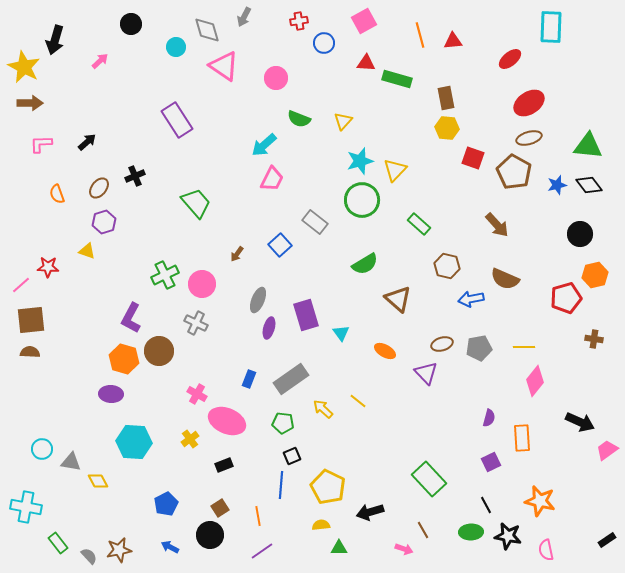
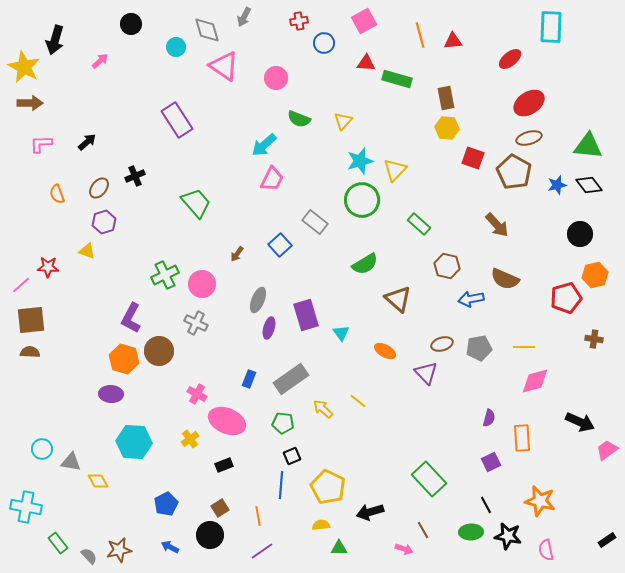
pink diamond at (535, 381): rotated 36 degrees clockwise
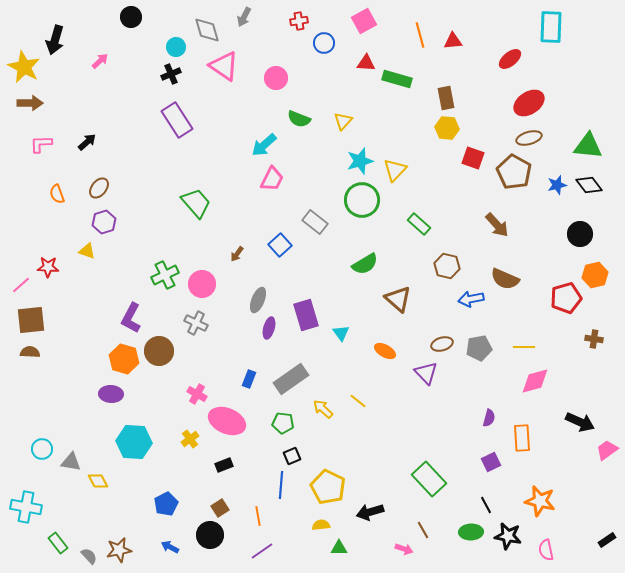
black circle at (131, 24): moved 7 px up
black cross at (135, 176): moved 36 px right, 102 px up
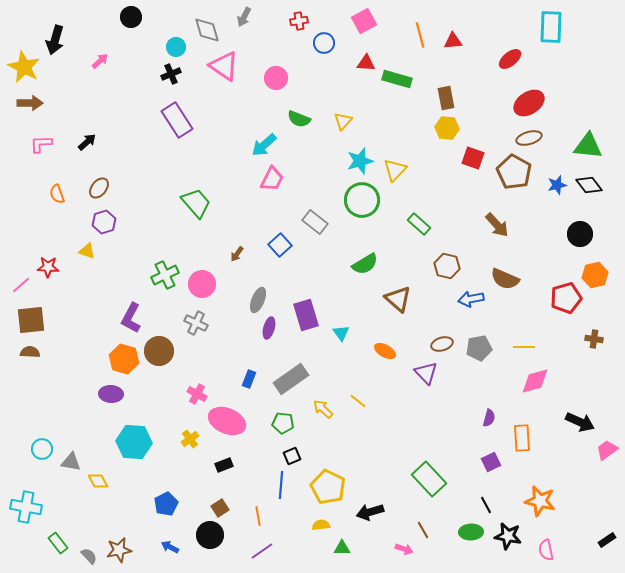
green triangle at (339, 548): moved 3 px right
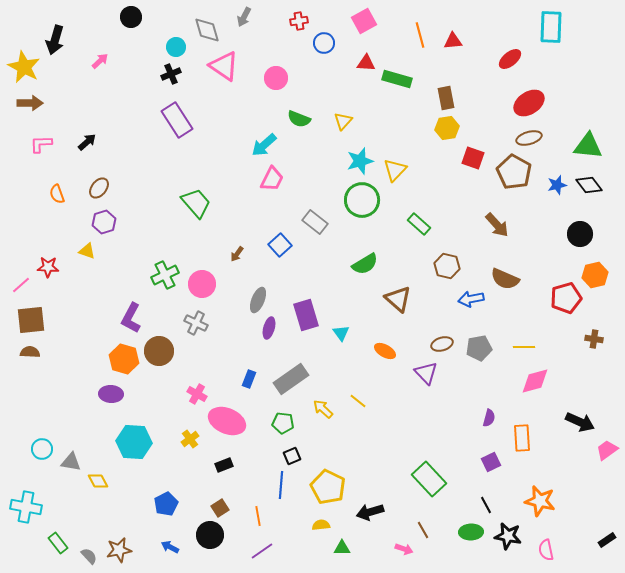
yellow hexagon at (447, 128): rotated 15 degrees counterclockwise
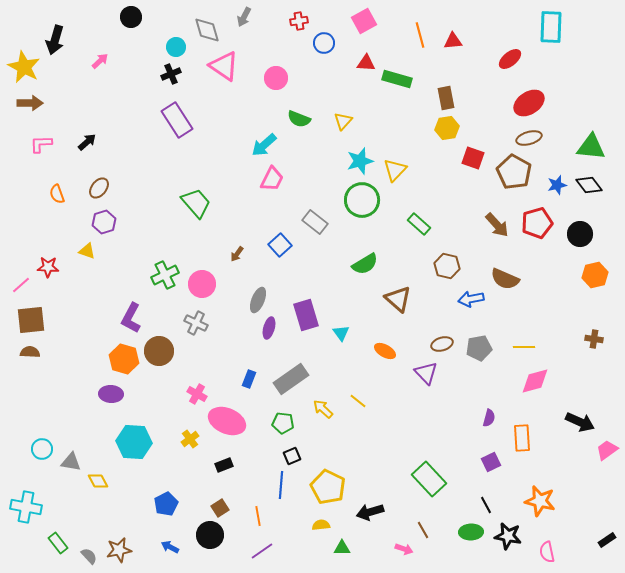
green triangle at (588, 146): moved 3 px right, 1 px down
red pentagon at (566, 298): moved 29 px left, 75 px up
pink semicircle at (546, 550): moved 1 px right, 2 px down
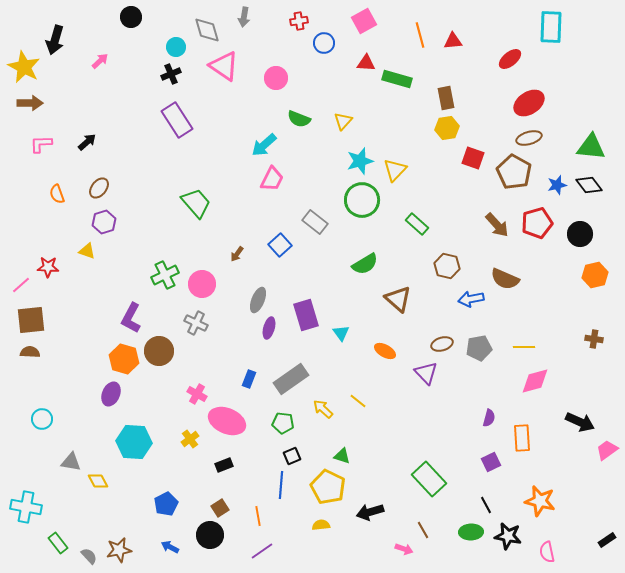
gray arrow at (244, 17): rotated 18 degrees counterclockwise
green rectangle at (419, 224): moved 2 px left
purple ellipse at (111, 394): rotated 70 degrees counterclockwise
cyan circle at (42, 449): moved 30 px up
green triangle at (342, 548): moved 92 px up; rotated 18 degrees clockwise
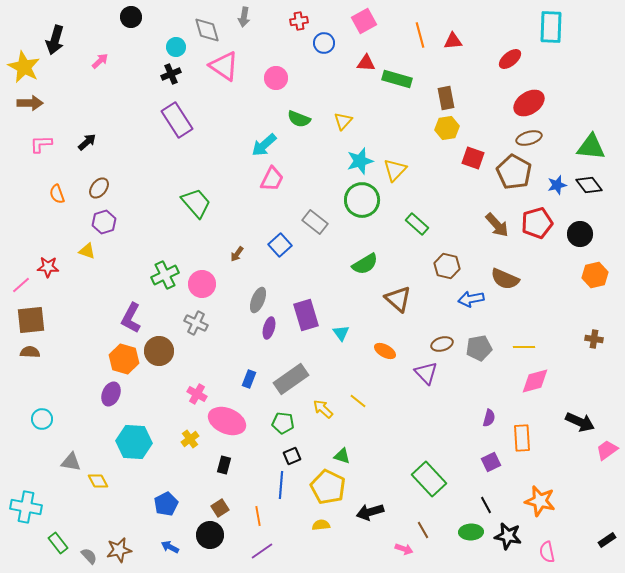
black rectangle at (224, 465): rotated 54 degrees counterclockwise
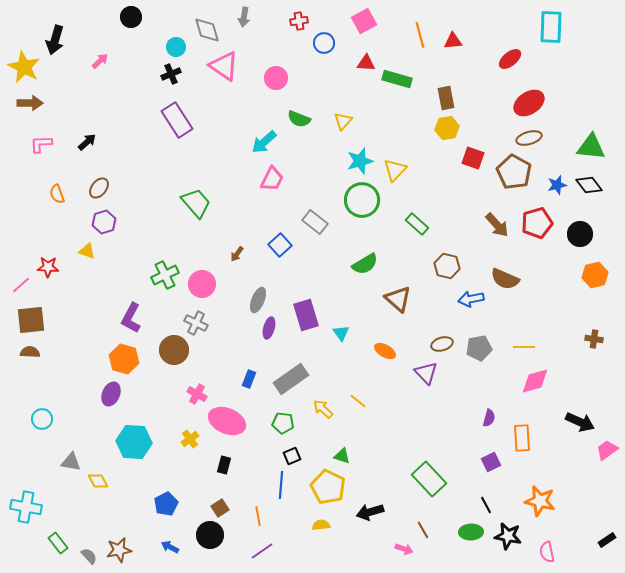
cyan arrow at (264, 145): moved 3 px up
brown circle at (159, 351): moved 15 px right, 1 px up
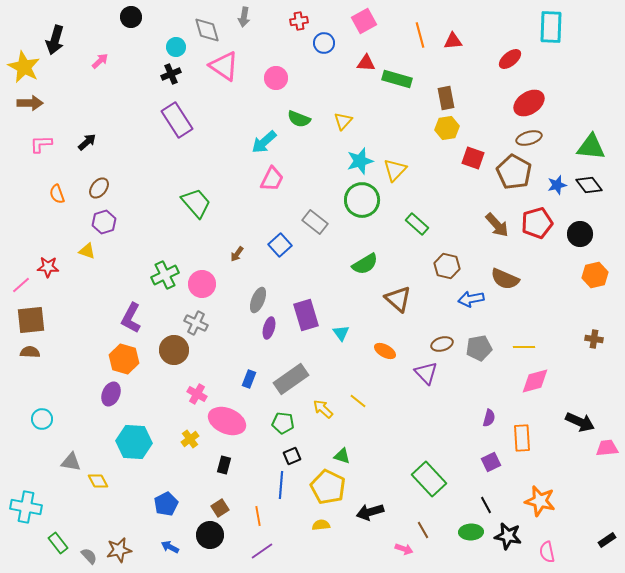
pink trapezoid at (607, 450): moved 2 px up; rotated 30 degrees clockwise
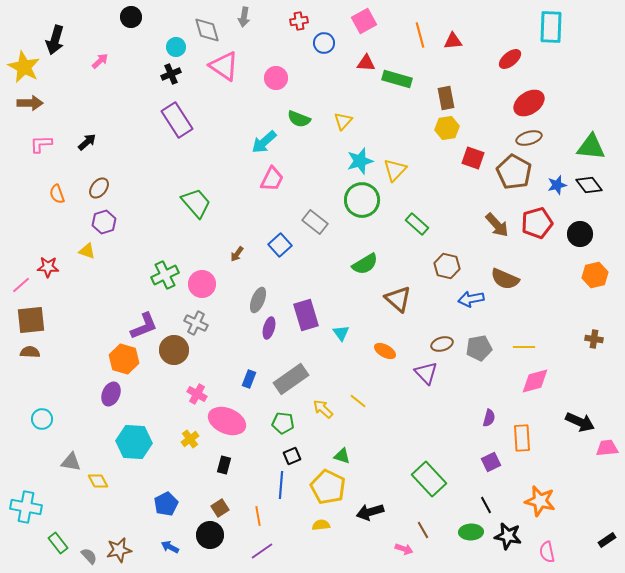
purple L-shape at (131, 318): moved 13 px right, 8 px down; rotated 140 degrees counterclockwise
